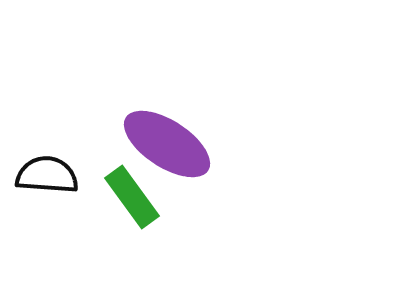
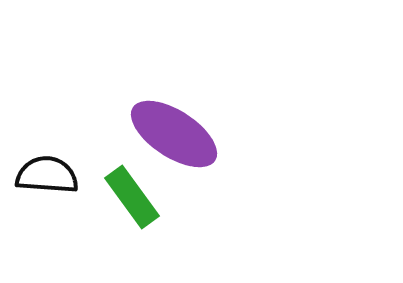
purple ellipse: moved 7 px right, 10 px up
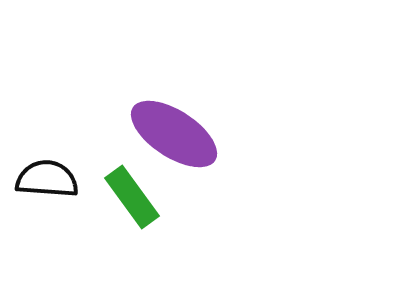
black semicircle: moved 4 px down
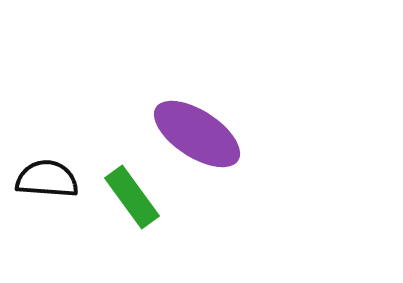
purple ellipse: moved 23 px right
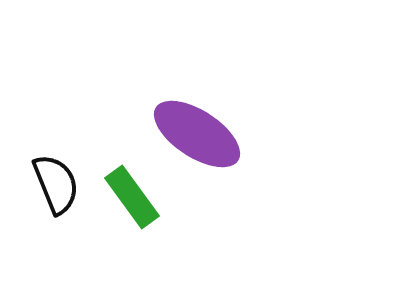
black semicircle: moved 9 px right, 5 px down; rotated 64 degrees clockwise
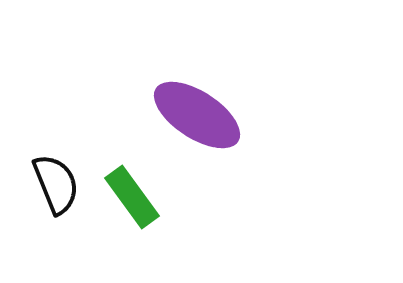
purple ellipse: moved 19 px up
